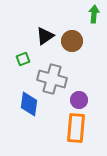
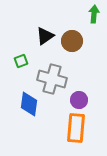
green square: moved 2 px left, 2 px down
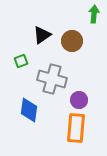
black triangle: moved 3 px left, 1 px up
blue diamond: moved 6 px down
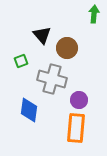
black triangle: rotated 36 degrees counterclockwise
brown circle: moved 5 px left, 7 px down
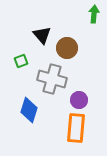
blue diamond: rotated 10 degrees clockwise
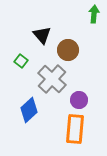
brown circle: moved 1 px right, 2 px down
green square: rotated 32 degrees counterclockwise
gray cross: rotated 28 degrees clockwise
blue diamond: rotated 30 degrees clockwise
orange rectangle: moved 1 px left, 1 px down
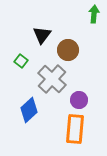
black triangle: rotated 18 degrees clockwise
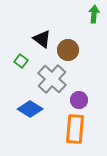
black triangle: moved 4 px down; rotated 30 degrees counterclockwise
blue diamond: moved 1 px right, 1 px up; rotated 75 degrees clockwise
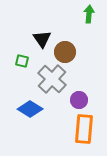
green arrow: moved 5 px left
black triangle: rotated 18 degrees clockwise
brown circle: moved 3 px left, 2 px down
green square: moved 1 px right; rotated 24 degrees counterclockwise
orange rectangle: moved 9 px right
